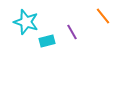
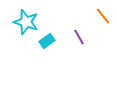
purple line: moved 7 px right, 5 px down
cyan rectangle: rotated 21 degrees counterclockwise
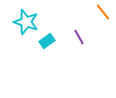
orange line: moved 4 px up
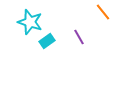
cyan star: moved 4 px right
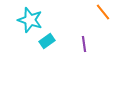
cyan star: moved 2 px up
purple line: moved 5 px right, 7 px down; rotated 21 degrees clockwise
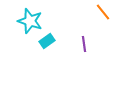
cyan star: moved 1 px down
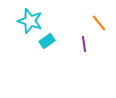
orange line: moved 4 px left, 11 px down
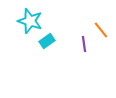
orange line: moved 2 px right, 7 px down
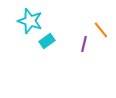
purple line: rotated 21 degrees clockwise
